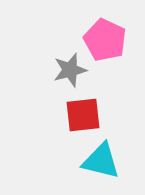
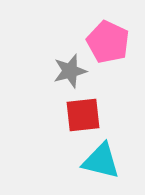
pink pentagon: moved 3 px right, 2 px down
gray star: moved 1 px down
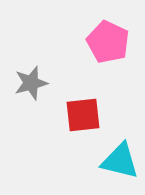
gray star: moved 39 px left, 12 px down
cyan triangle: moved 19 px right
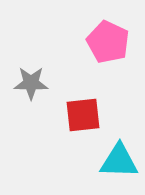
gray star: rotated 16 degrees clockwise
cyan triangle: moved 1 px left; rotated 12 degrees counterclockwise
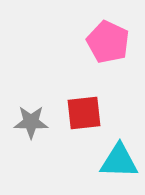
gray star: moved 39 px down
red square: moved 1 px right, 2 px up
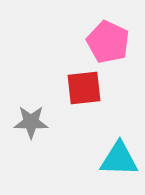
red square: moved 25 px up
cyan triangle: moved 2 px up
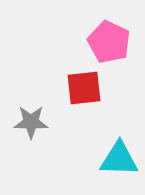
pink pentagon: moved 1 px right
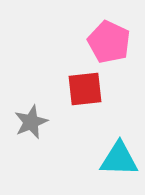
red square: moved 1 px right, 1 px down
gray star: rotated 24 degrees counterclockwise
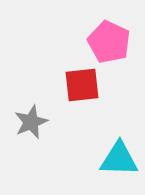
red square: moved 3 px left, 4 px up
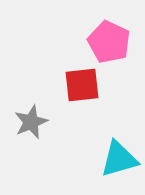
cyan triangle: rotated 18 degrees counterclockwise
